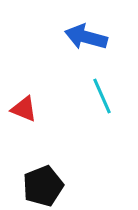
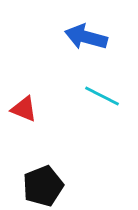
cyan line: rotated 39 degrees counterclockwise
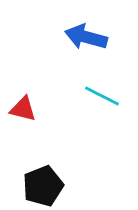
red triangle: moved 1 px left; rotated 8 degrees counterclockwise
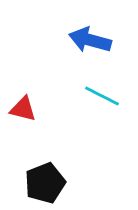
blue arrow: moved 4 px right, 3 px down
black pentagon: moved 2 px right, 3 px up
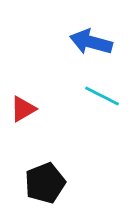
blue arrow: moved 1 px right, 2 px down
red triangle: rotated 44 degrees counterclockwise
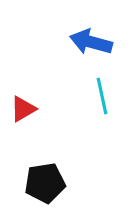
cyan line: rotated 51 degrees clockwise
black pentagon: rotated 12 degrees clockwise
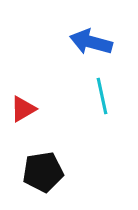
black pentagon: moved 2 px left, 11 px up
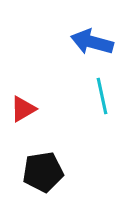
blue arrow: moved 1 px right
